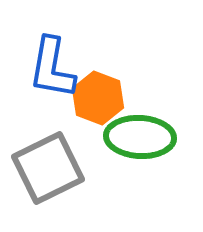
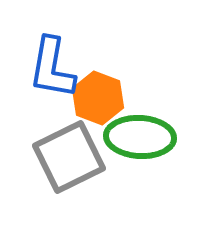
gray square: moved 21 px right, 11 px up
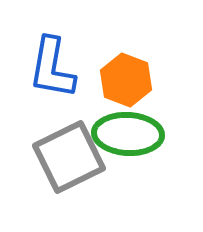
orange hexagon: moved 28 px right, 18 px up
green ellipse: moved 12 px left, 3 px up
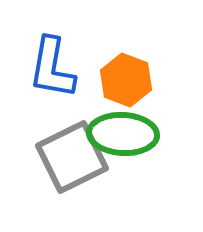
green ellipse: moved 5 px left
gray square: moved 3 px right
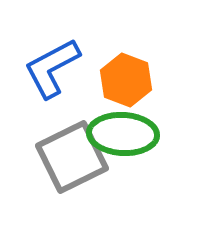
blue L-shape: rotated 52 degrees clockwise
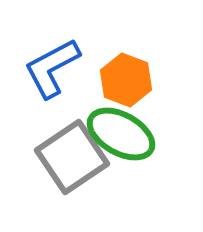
green ellipse: moved 2 px left; rotated 26 degrees clockwise
gray square: rotated 8 degrees counterclockwise
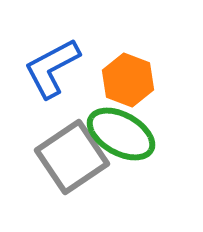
orange hexagon: moved 2 px right
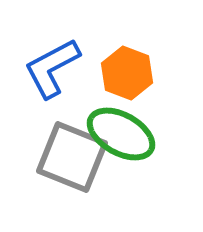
orange hexagon: moved 1 px left, 7 px up
gray square: rotated 34 degrees counterclockwise
